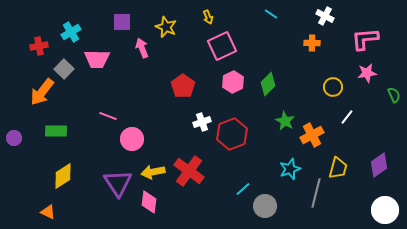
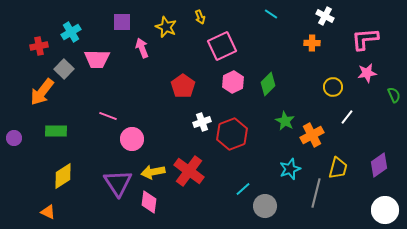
yellow arrow at (208, 17): moved 8 px left
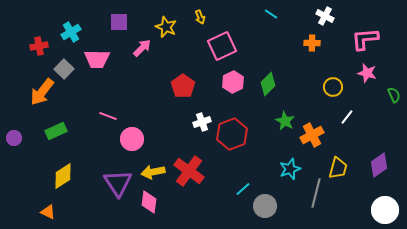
purple square at (122, 22): moved 3 px left
pink arrow at (142, 48): rotated 66 degrees clockwise
pink star at (367, 73): rotated 24 degrees clockwise
green rectangle at (56, 131): rotated 25 degrees counterclockwise
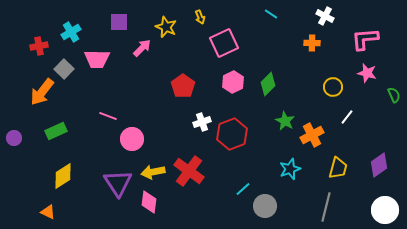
pink square at (222, 46): moved 2 px right, 3 px up
gray line at (316, 193): moved 10 px right, 14 px down
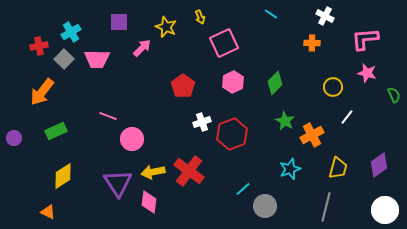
gray square at (64, 69): moved 10 px up
green diamond at (268, 84): moved 7 px right, 1 px up
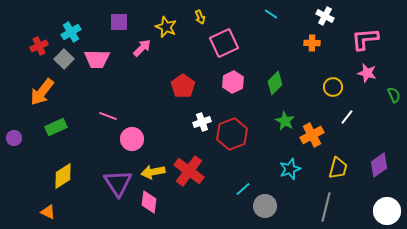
red cross at (39, 46): rotated 12 degrees counterclockwise
green rectangle at (56, 131): moved 4 px up
white circle at (385, 210): moved 2 px right, 1 px down
